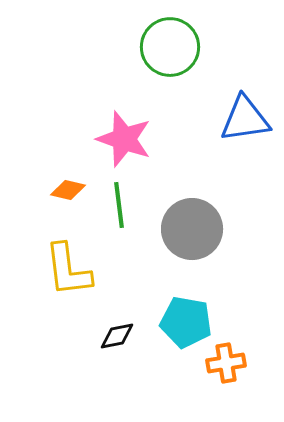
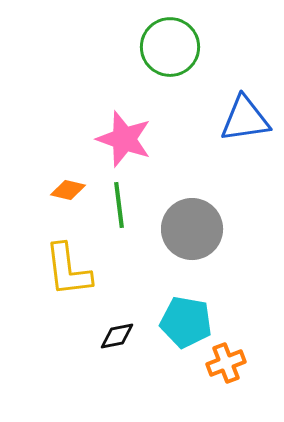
orange cross: rotated 12 degrees counterclockwise
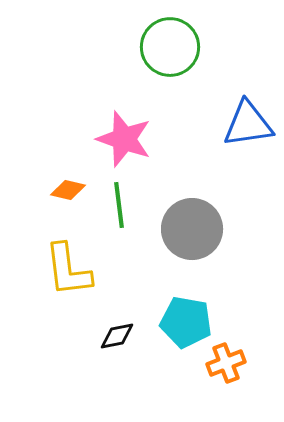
blue triangle: moved 3 px right, 5 px down
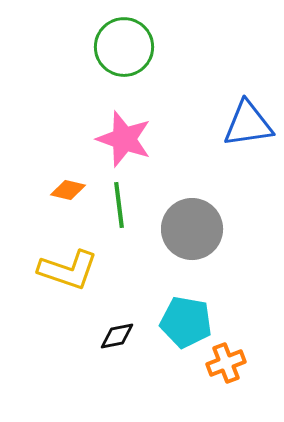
green circle: moved 46 px left
yellow L-shape: rotated 64 degrees counterclockwise
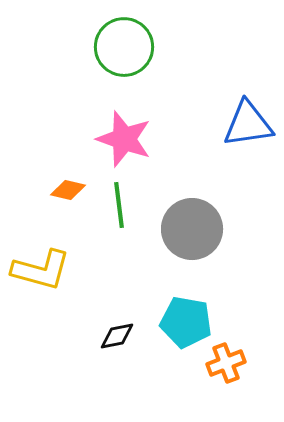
yellow L-shape: moved 27 px left; rotated 4 degrees counterclockwise
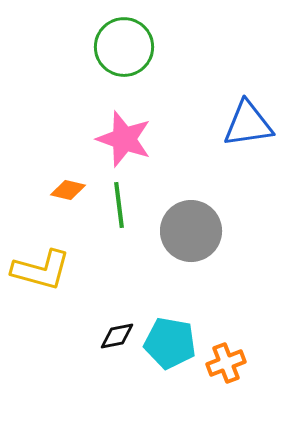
gray circle: moved 1 px left, 2 px down
cyan pentagon: moved 16 px left, 21 px down
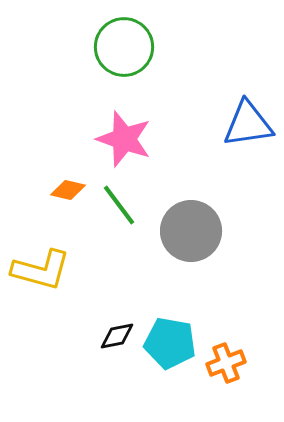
green line: rotated 30 degrees counterclockwise
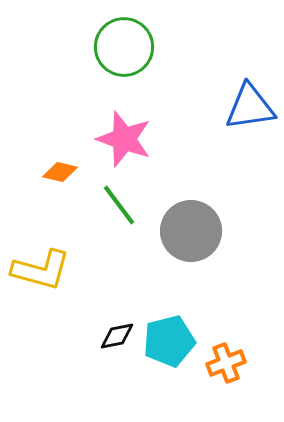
blue triangle: moved 2 px right, 17 px up
orange diamond: moved 8 px left, 18 px up
cyan pentagon: moved 1 px left, 2 px up; rotated 24 degrees counterclockwise
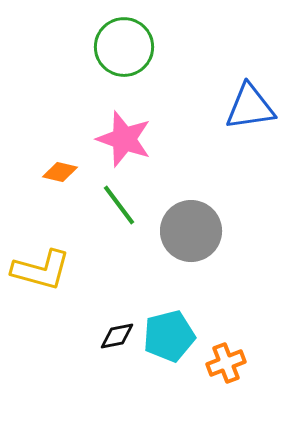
cyan pentagon: moved 5 px up
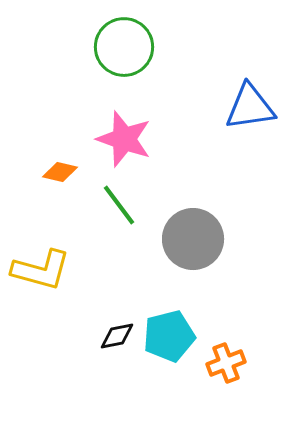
gray circle: moved 2 px right, 8 px down
